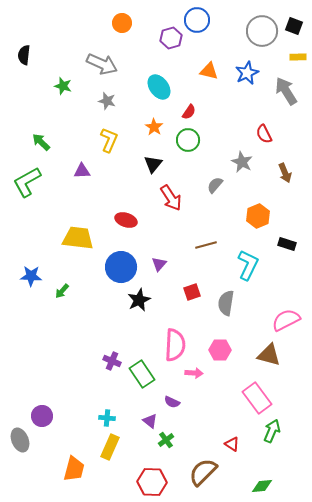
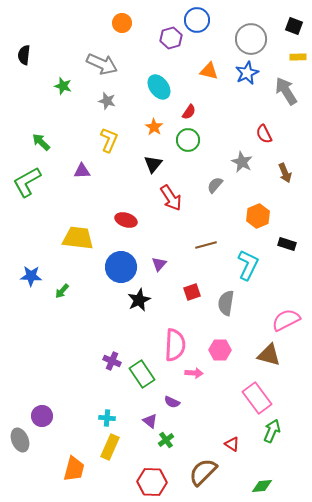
gray circle at (262, 31): moved 11 px left, 8 px down
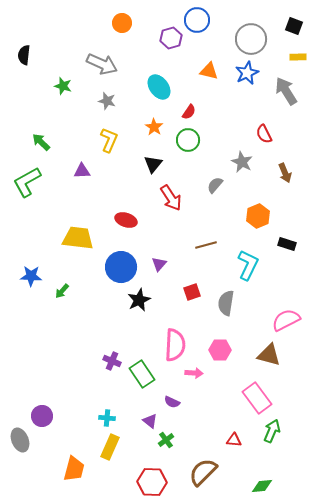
red triangle at (232, 444): moved 2 px right, 4 px up; rotated 28 degrees counterclockwise
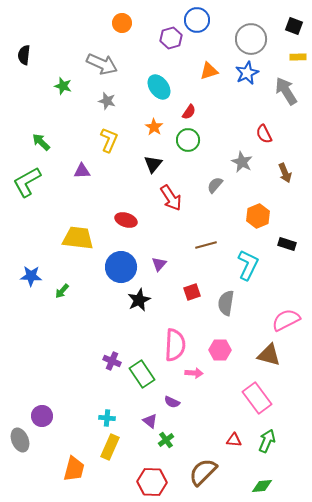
orange triangle at (209, 71): rotated 30 degrees counterclockwise
green arrow at (272, 431): moved 5 px left, 10 px down
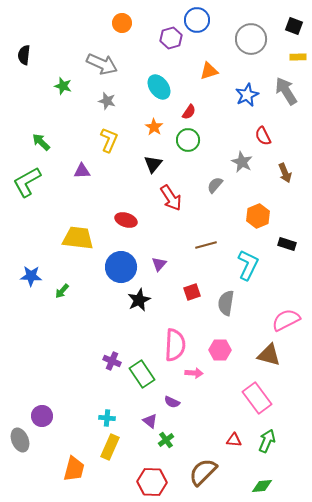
blue star at (247, 73): moved 22 px down
red semicircle at (264, 134): moved 1 px left, 2 px down
